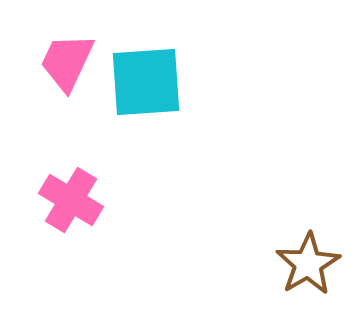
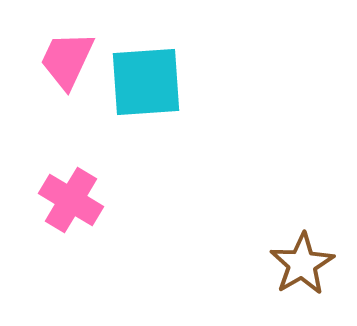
pink trapezoid: moved 2 px up
brown star: moved 6 px left
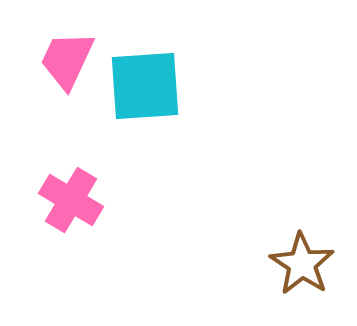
cyan square: moved 1 px left, 4 px down
brown star: rotated 8 degrees counterclockwise
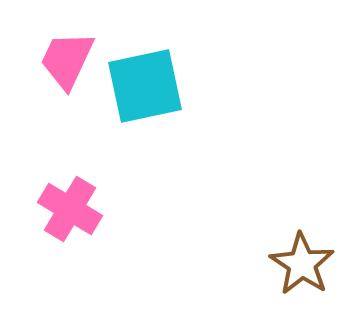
cyan square: rotated 8 degrees counterclockwise
pink cross: moved 1 px left, 9 px down
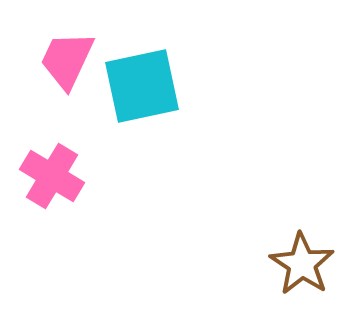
cyan square: moved 3 px left
pink cross: moved 18 px left, 33 px up
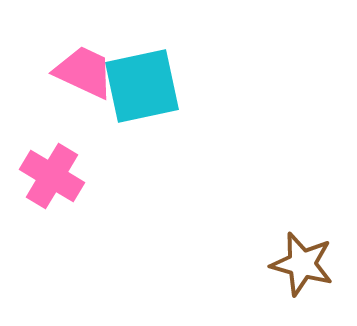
pink trapezoid: moved 17 px right, 12 px down; rotated 90 degrees clockwise
brown star: rotated 18 degrees counterclockwise
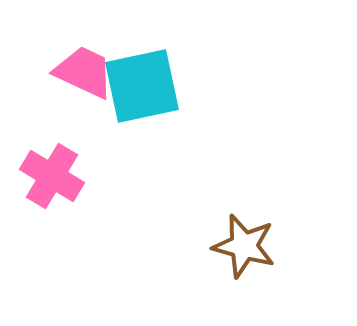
brown star: moved 58 px left, 18 px up
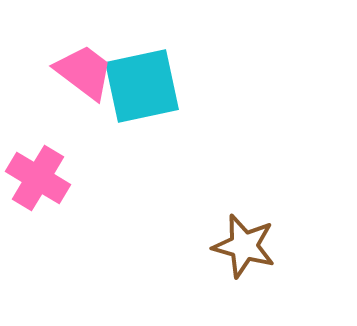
pink trapezoid: rotated 12 degrees clockwise
pink cross: moved 14 px left, 2 px down
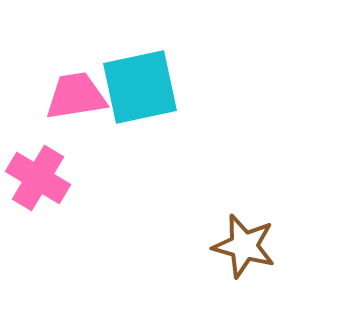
pink trapezoid: moved 8 px left, 24 px down; rotated 46 degrees counterclockwise
cyan square: moved 2 px left, 1 px down
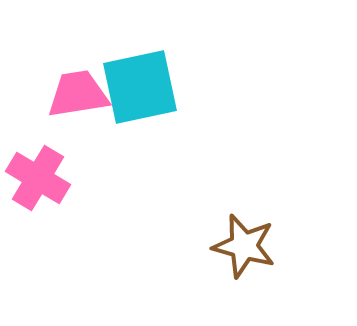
pink trapezoid: moved 2 px right, 2 px up
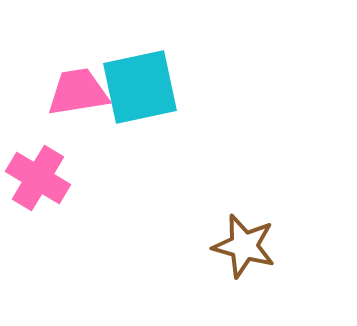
pink trapezoid: moved 2 px up
